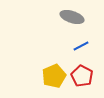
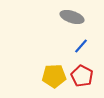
blue line: rotated 21 degrees counterclockwise
yellow pentagon: rotated 20 degrees clockwise
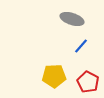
gray ellipse: moved 2 px down
red pentagon: moved 6 px right, 6 px down
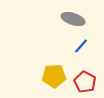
gray ellipse: moved 1 px right
red pentagon: moved 3 px left
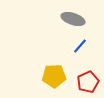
blue line: moved 1 px left
red pentagon: moved 3 px right; rotated 20 degrees clockwise
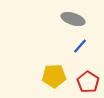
red pentagon: rotated 15 degrees counterclockwise
